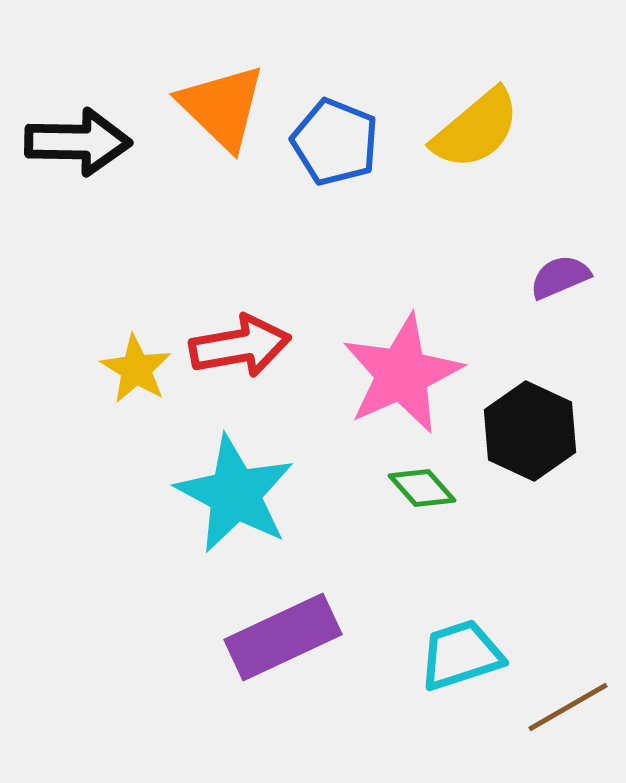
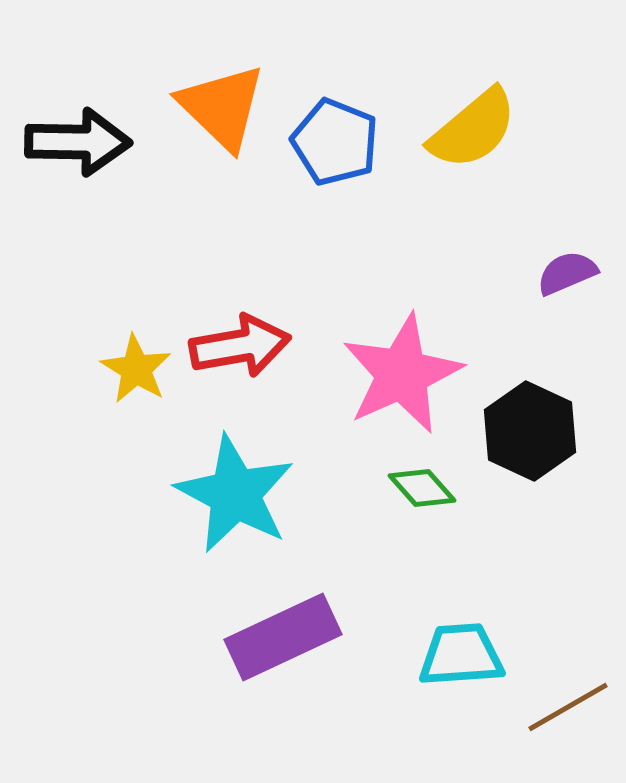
yellow semicircle: moved 3 px left
purple semicircle: moved 7 px right, 4 px up
cyan trapezoid: rotated 14 degrees clockwise
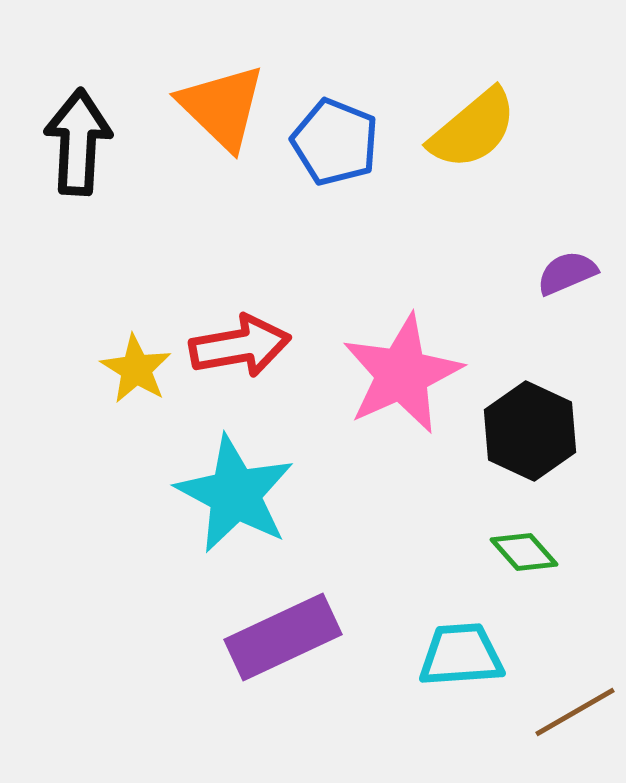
black arrow: rotated 88 degrees counterclockwise
green diamond: moved 102 px right, 64 px down
brown line: moved 7 px right, 5 px down
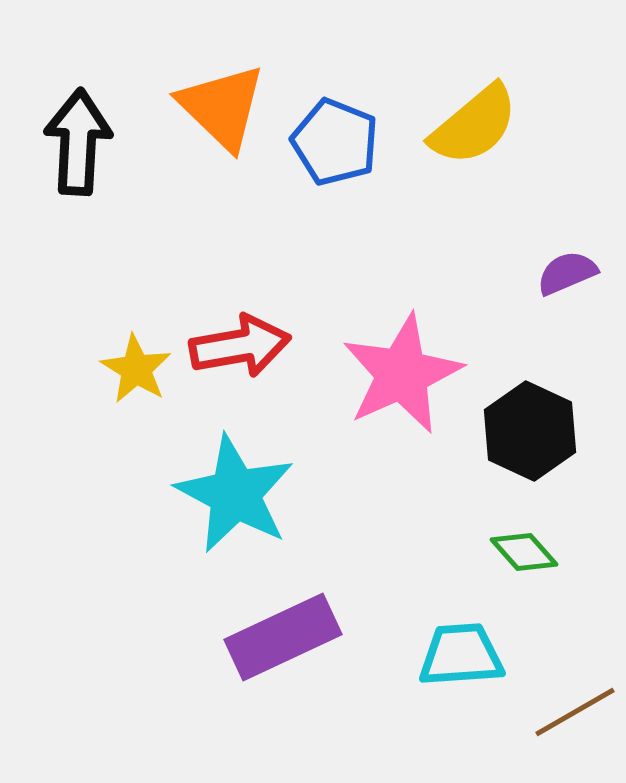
yellow semicircle: moved 1 px right, 4 px up
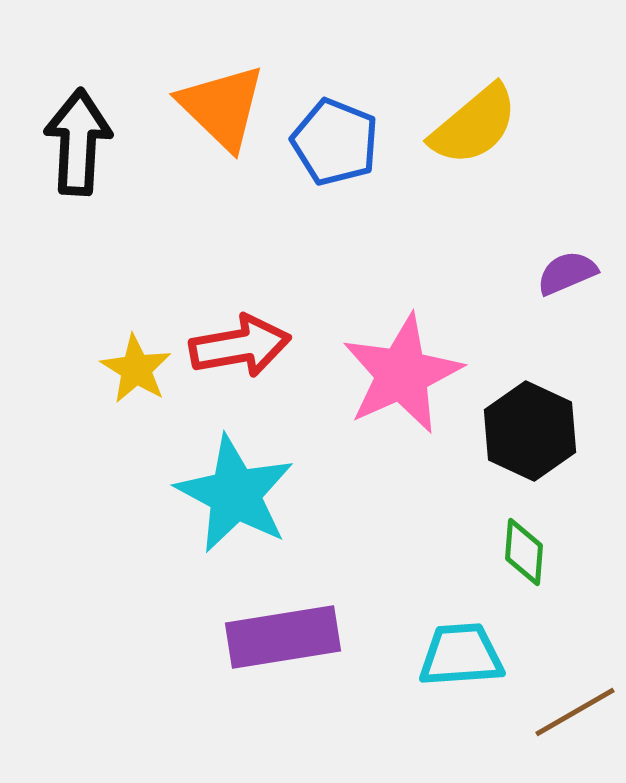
green diamond: rotated 46 degrees clockwise
purple rectangle: rotated 16 degrees clockwise
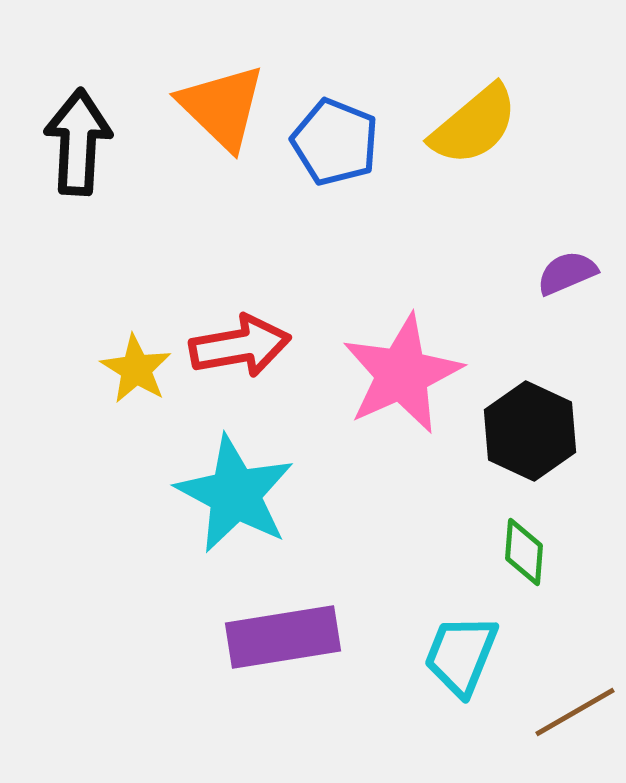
cyan trapezoid: rotated 64 degrees counterclockwise
